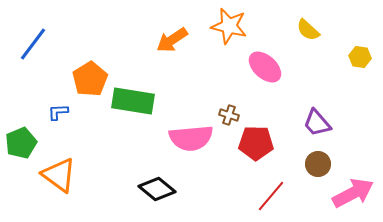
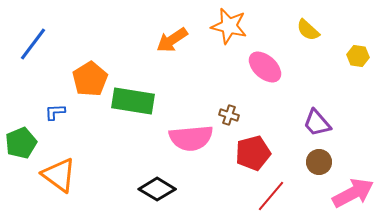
yellow hexagon: moved 2 px left, 1 px up
blue L-shape: moved 3 px left
red pentagon: moved 3 px left, 10 px down; rotated 16 degrees counterclockwise
brown circle: moved 1 px right, 2 px up
black diamond: rotated 9 degrees counterclockwise
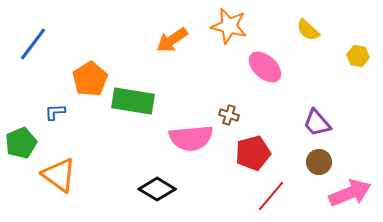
pink arrow: moved 3 px left; rotated 6 degrees clockwise
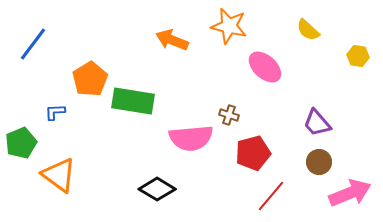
orange arrow: rotated 56 degrees clockwise
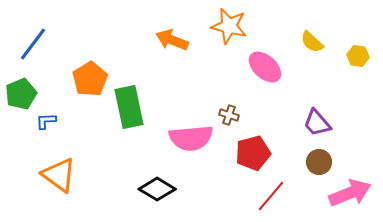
yellow semicircle: moved 4 px right, 12 px down
green rectangle: moved 4 px left, 6 px down; rotated 69 degrees clockwise
blue L-shape: moved 9 px left, 9 px down
green pentagon: moved 49 px up
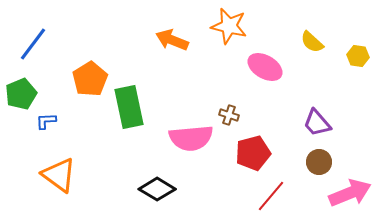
pink ellipse: rotated 12 degrees counterclockwise
